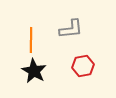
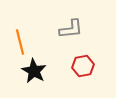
orange line: moved 11 px left, 2 px down; rotated 15 degrees counterclockwise
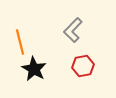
gray L-shape: moved 2 px right, 1 px down; rotated 140 degrees clockwise
black star: moved 2 px up
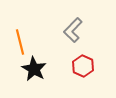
red hexagon: rotated 25 degrees counterclockwise
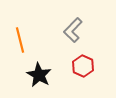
orange line: moved 2 px up
black star: moved 5 px right, 6 px down
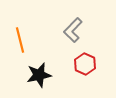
red hexagon: moved 2 px right, 2 px up
black star: rotated 30 degrees clockwise
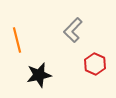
orange line: moved 3 px left
red hexagon: moved 10 px right
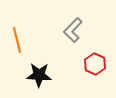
black star: rotated 15 degrees clockwise
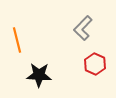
gray L-shape: moved 10 px right, 2 px up
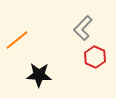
orange line: rotated 65 degrees clockwise
red hexagon: moved 7 px up
